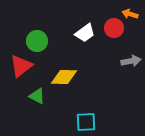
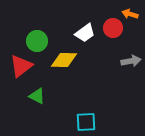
red circle: moved 1 px left
yellow diamond: moved 17 px up
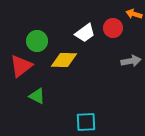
orange arrow: moved 4 px right
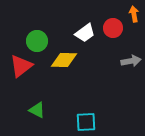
orange arrow: rotated 63 degrees clockwise
green triangle: moved 14 px down
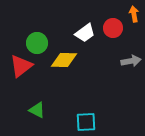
green circle: moved 2 px down
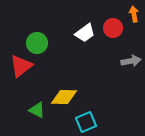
yellow diamond: moved 37 px down
cyan square: rotated 20 degrees counterclockwise
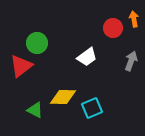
orange arrow: moved 5 px down
white trapezoid: moved 2 px right, 24 px down
gray arrow: rotated 60 degrees counterclockwise
yellow diamond: moved 1 px left
green triangle: moved 2 px left
cyan square: moved 6 px right, 14 px up
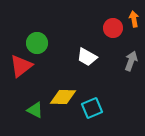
white trapezoid: rotated 65 degrees clockwise
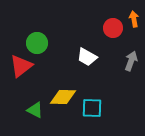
cyan square: rotated 25 degrees clockwise
